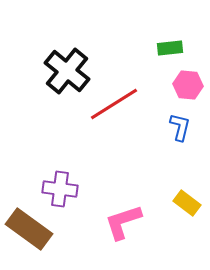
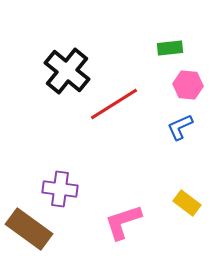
blue L-shape: rotated 128 degrees counterclockwise
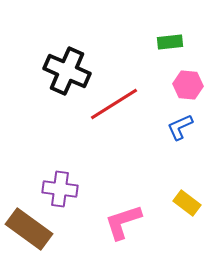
green rectangle: moved 6 px up
black cross: rotated 15 degrees counterclockwise
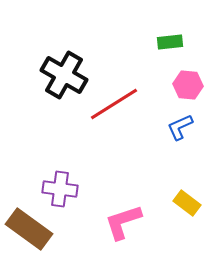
black cross: moved 3 px left, 4 px down; rotated 6 degrees clockwise
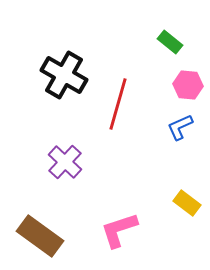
green rectangle: rotated 45 degrees clockwise
red line: moved 4 px right; rotated 42 degrees counterclockwise
purple cross: moved 5 px right, 27 px up; rotated 36 degrees clockwise
pink L-shape: moved 4 px left, 8 px down
brown rectangle: moved 11 px right, 7 px down
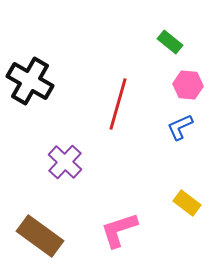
black cross: moved 34 px left, 6 px down
